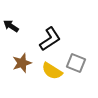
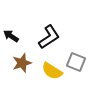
black arrow: moved 10 px down
black L-shape: moved 1 px left, 2 px up
gray square: moved 1 px up
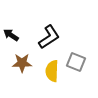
black arrow: moved 1 px up
brown star: rotated 18 degrees clockwise
yellow semicircle: rotated 60 degrees clockwise
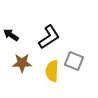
gray square: moved 2 px left, 1 px up
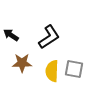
gray square: moved 8 px down; rotated 12 degrees counterclockwise
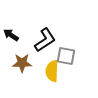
black L-shape: moved 4 px left, 3 px down
gray square: moved 8 px left, 13 px up
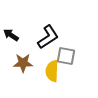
black L-shape: moved 3 px right, 3 px up
brown star: moved 1 px right
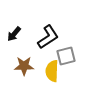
black arrow: moved 3 px right, 1 px up; rotated 84 degrees counterclockwise
gray square: rotated 24 degrees counterclockwise
brown star: moved 1 px right, 3 px down
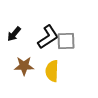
gray square: moved 15 px up; rotated 12 degrees clockwise
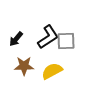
black arrow: moved 2 px right, 5 px down
yellow semicircle: rotated 60 degrees clockwise
